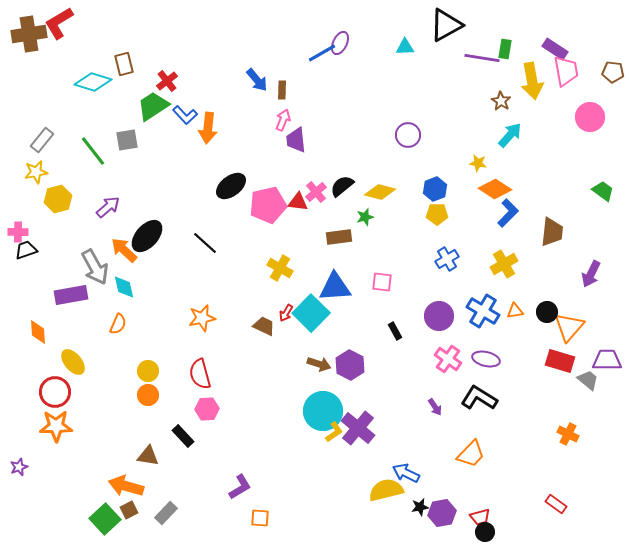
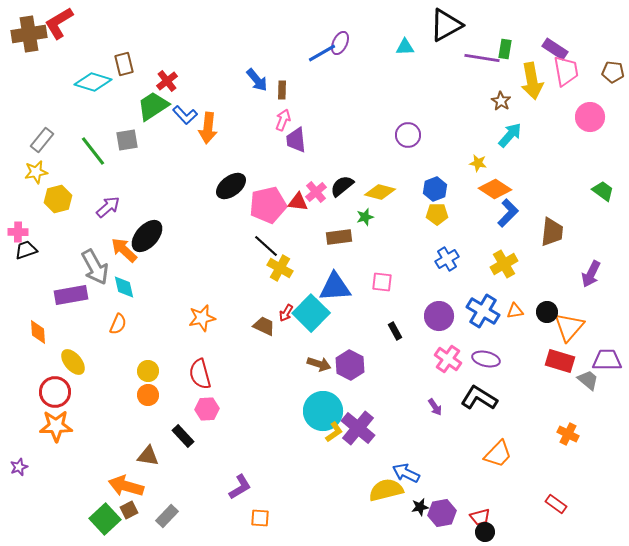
black line at (205, 243): moved 61 px right, 3 px down
orange trapezoid at (471, 454): moved 27 px right
gray rectangle at (166, 513): moved 1 px right, 3 px down
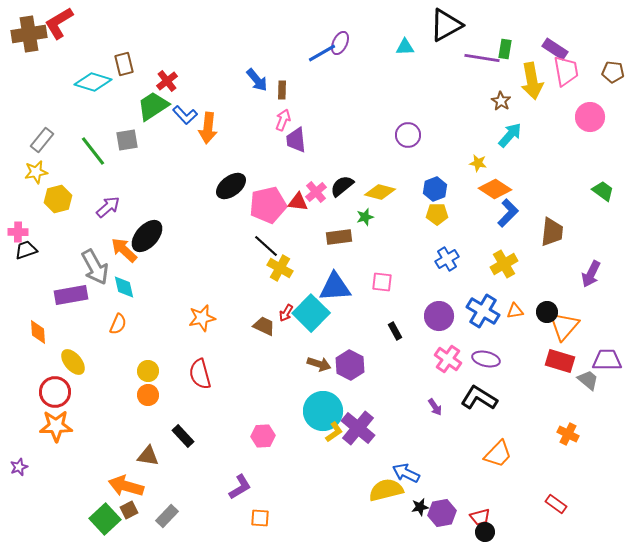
orange triangle at (569, 327): moved 5 px left, 1 px up
pink hexagon at (207, 409): moved 56 px right, 27 px down
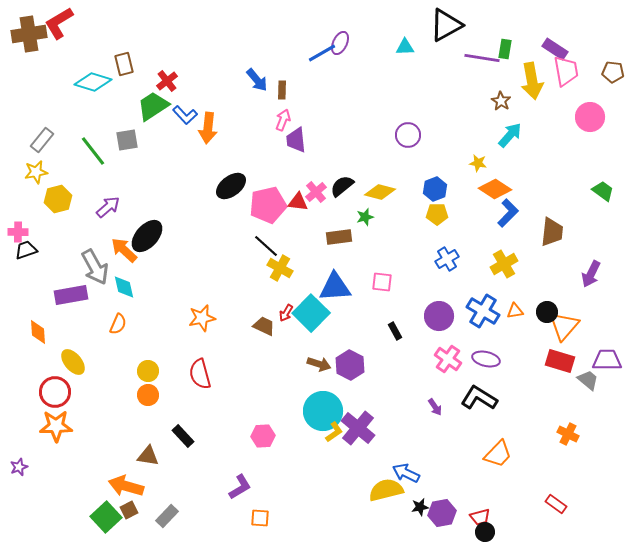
green square at (105, 519): moved 1 px right, 2 px up
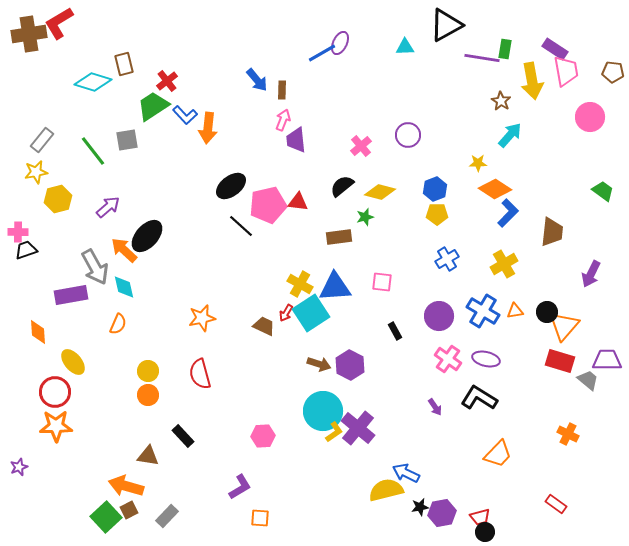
yellow star at (478, 163): rotated 12 degrees counterclockwise
pink cross at (316, 192): moved 45 px right, 46 px up
black line at (266, 246): moved 25 px left, 20 px up
yellow cross at (280, 268): moved 20 px right, 16 px down
cyan square at (311, 313): rotated 12 degrees clockwise
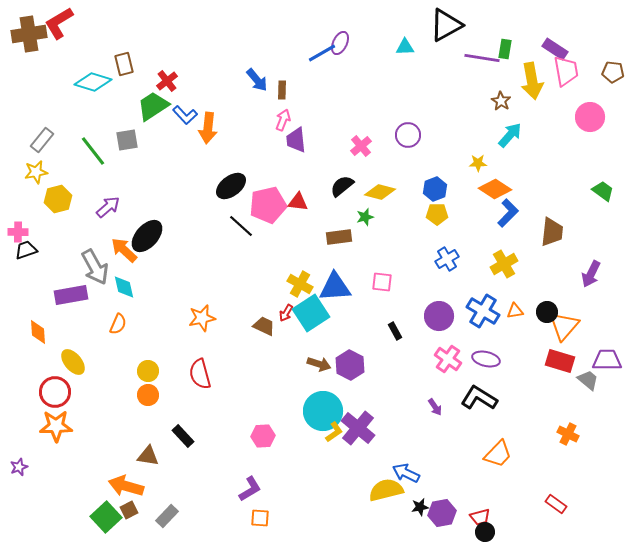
purple L-shape at (240, 487): moved 10 px right, 2 px down
